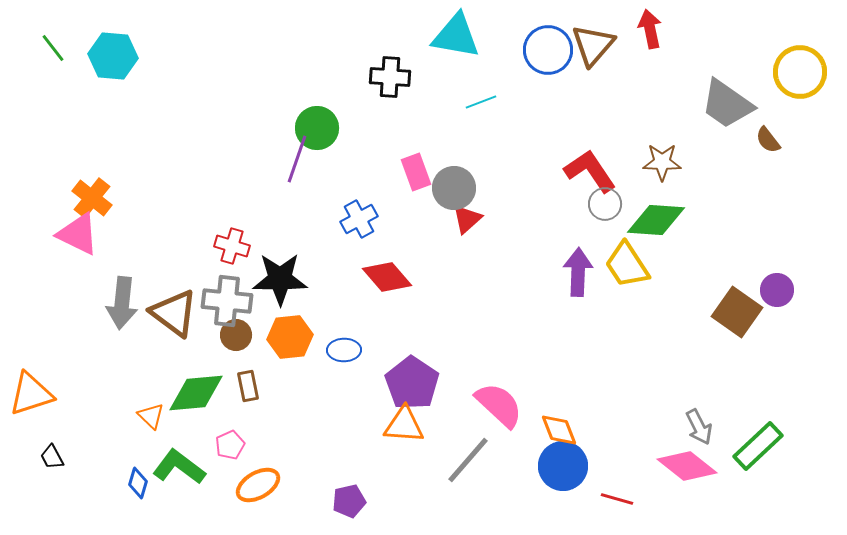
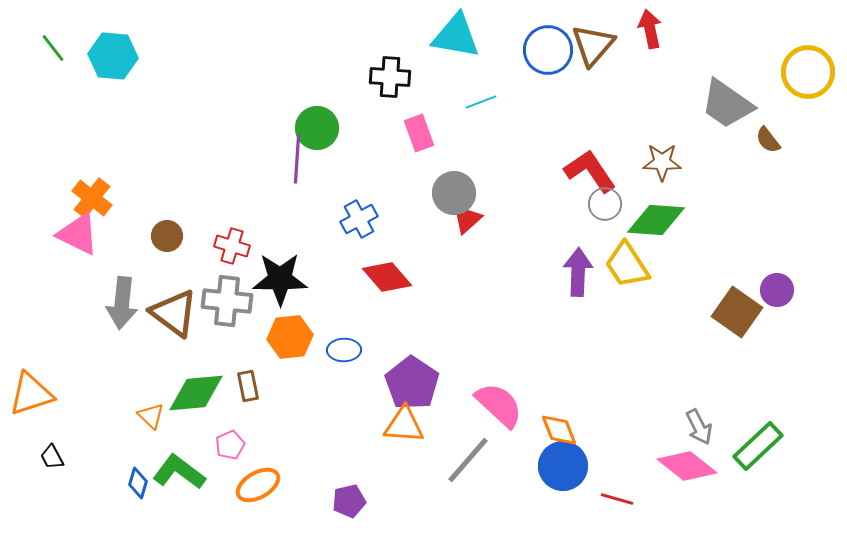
yellow circle at (800, 72): moved 8 px right
purple line at (297, 159): rotated 15 degrees counterclockwise
pink rectangle at (416, 172): moved 3 px right, 39 px up
gray circle at (454, 188): moved 5 px down
brown circle at (236, 335): moved 69 px left, 99 px up
green L-shape at (179, 467): moved 5 px down
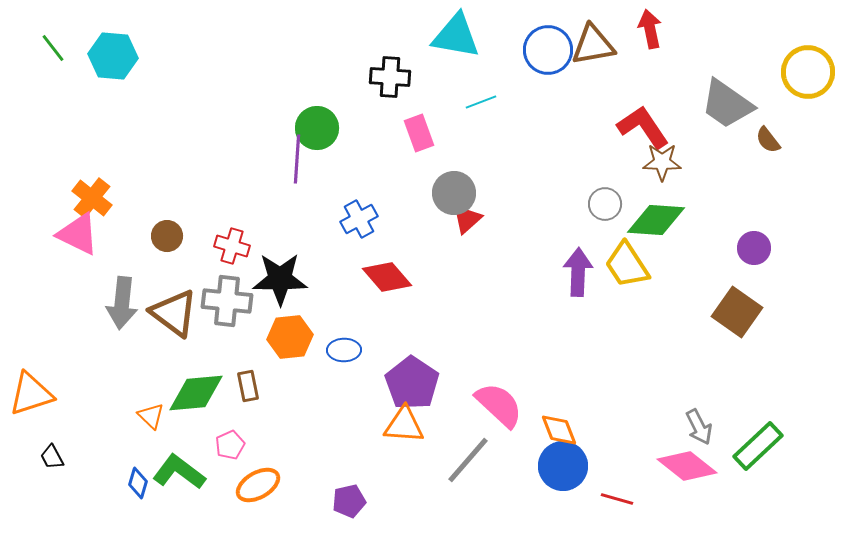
brown triangle at (593, 45): rotated 39 degrees clockwise
red L-shape at (590, 171): moved 53 px right, 44 px up
purple circle at (777, 290): moved 23 px left, 42 px up
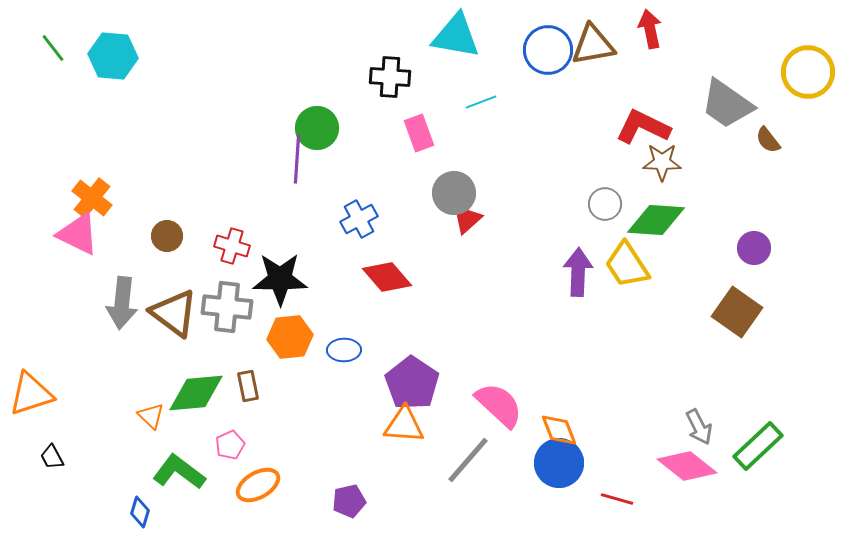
red L-shape at (643, 127): rotated 30 degrees counterclockwise
gray cross at (227, 301): moved 6 px down
blue circle at (563, 466): moved 4 px left, 3 px up
blue diamond at (138, 483): moved 2 px right, 29 px down
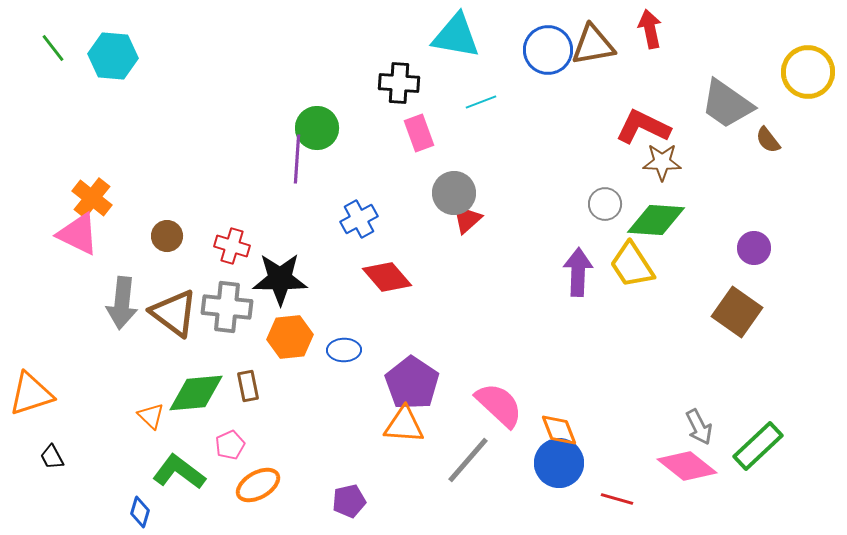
black cross at (390, 77): moved 9 px right, 6 px down
yellow trapezoid at (627, 265): moved 5 px right
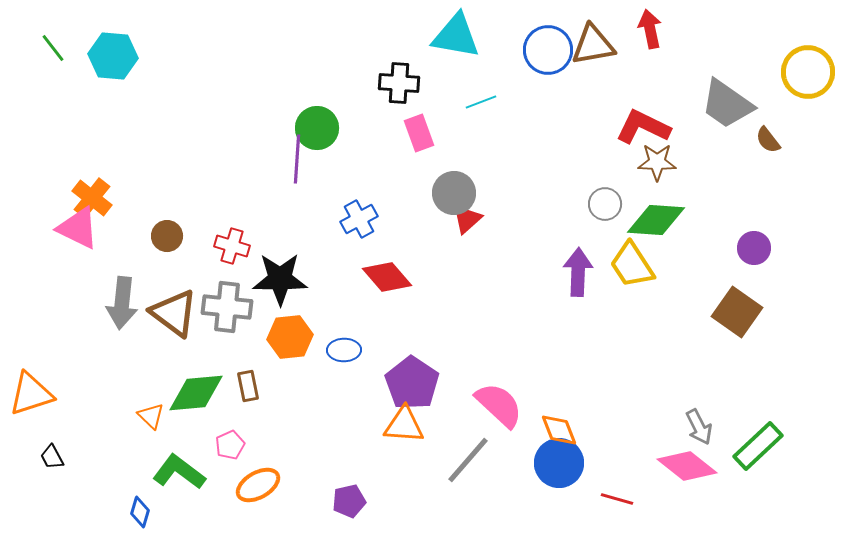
brown star at (662, 162): moved 5 px left
pink triangle at (78, 234): moved 6 px up
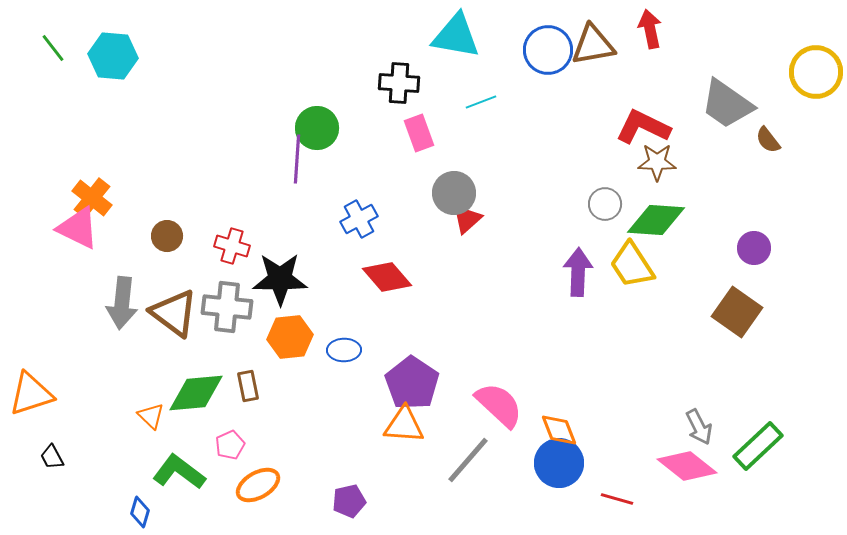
yellow circle at (808, 72): moved 8 px right
